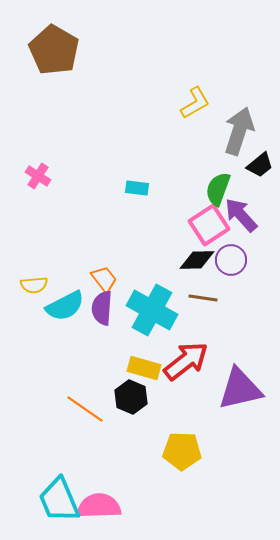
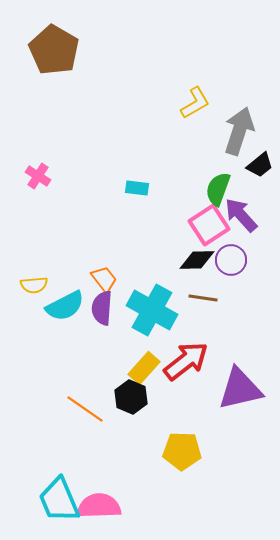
yellow rectangle: rotated 64 degrees counterclockwise
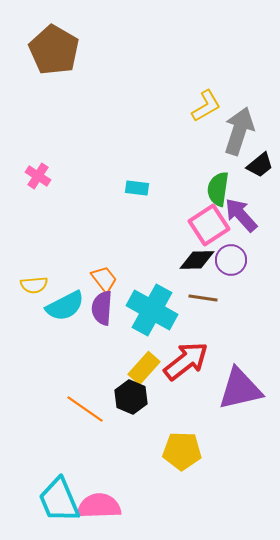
yellow L-shape: moved 11 px right, 3 px down
green semicircle: rotated 12 degrees counterclockwise
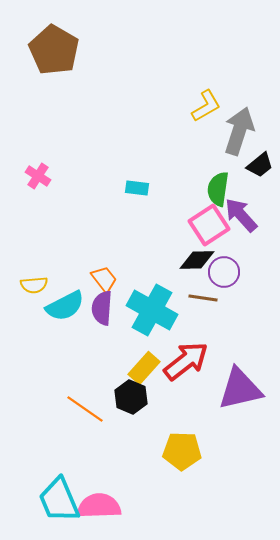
purple circle: moved 7 px left, 12 px down
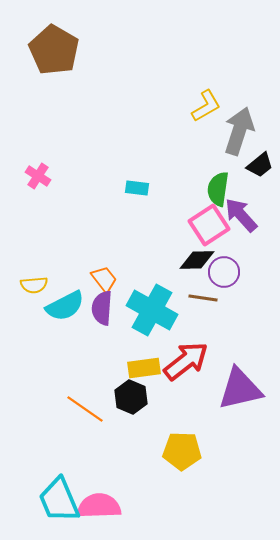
yellow rectangle: rotated 40 degrees clockwise
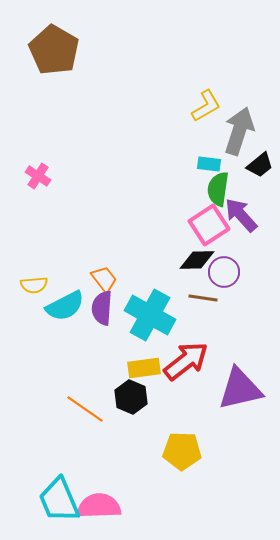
cyan rectangle: moved 72 px right, 24 px up
cyan cross: moved 2 px left, 5 px down
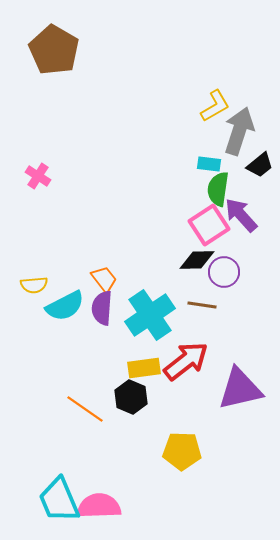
yellow L-shape: moved 9 px right
brown line: moved 1 px left, 7 px down
cyan cross: rotated 27 degrees clockwise
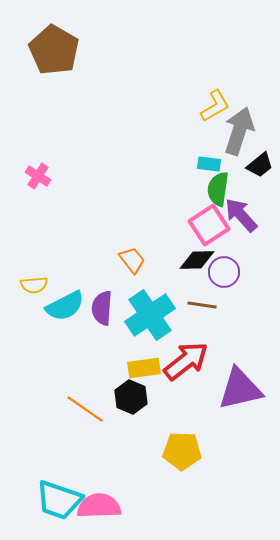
orange trapezoid: moved 28 px right, 19 px up
cyan trapezoid: rotated 48 degrees counterclockwise
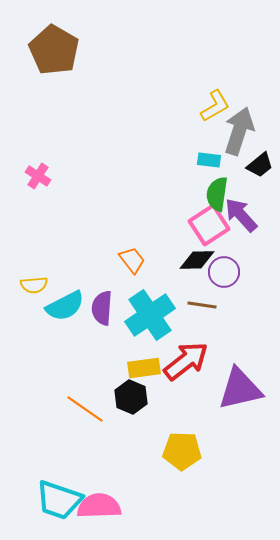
cyan rectangle: moved 4 px up
green semicircle: moved 1 px left, 5 px down
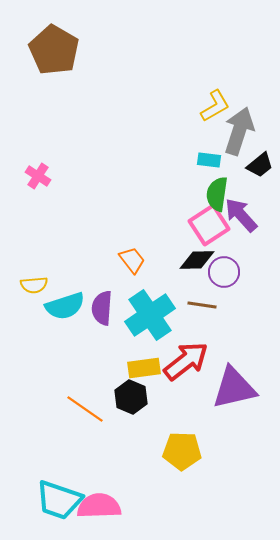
cyan semicircle: rotated 9 degrees clockwise
purple triangle: moved 6 px left, 1 px up
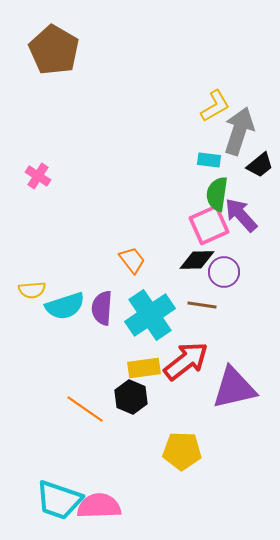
pink square: rotated 9 degrees clockwise
yellow semicircle: moved 2 px left, 5 px down
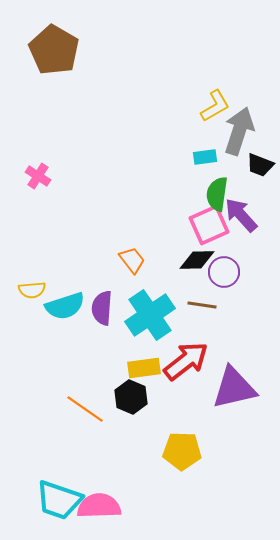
cyan rectangle: moved 4 px left, 3 px up; rotated 15 degrees counterclockwise
black trapezoid: rotated 60 degrees clockwise
